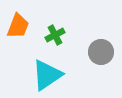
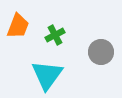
cyan triangle: rotated 20 degrees counterclockwise
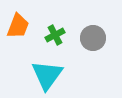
gray circle: moved 8 px left, 14 px up
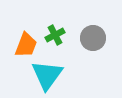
orange trapezoid: moved 8 px right, 19 px down
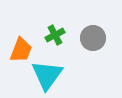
orange trapezoid: moved 5 px left, 5 px down
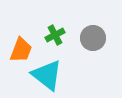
cyan triangle: rotated 28 degrees counterclockwise
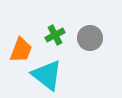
gray circle: moved 3 px left
